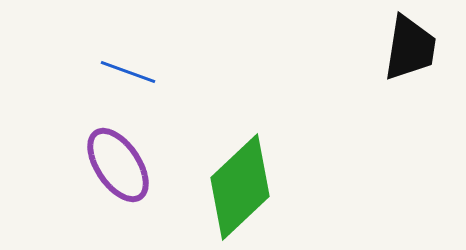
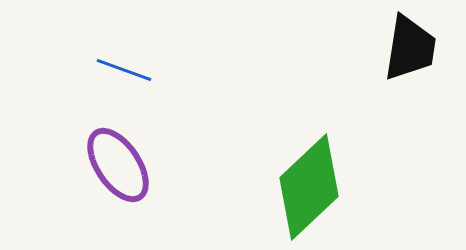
blue line: moved 4 px left, 2 px up
green diamond: moved 69 px right
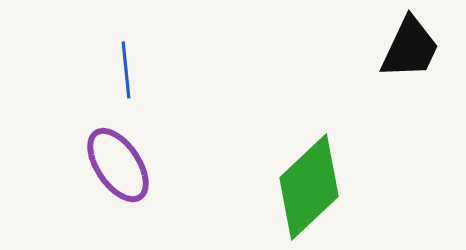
black trapezoid: rotated 16 degrees clockwise
blue line: moved 2 px right; rotated 64 degrees clockwise
